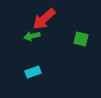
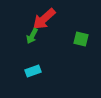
green arrow: rotated 49 degrees counterclockwise
cyan rectangle: moved 1 px up
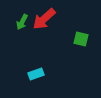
green arrow: moved 10 px left, 14 px up
cyan rectangle: moved 3 px right, 3 px down
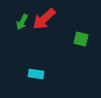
cyan rectangle: rotated 28 degrees clockwise
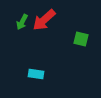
red arrow: moved 1 px down
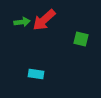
green arrow: rotated 126 degrees counterclockwise
